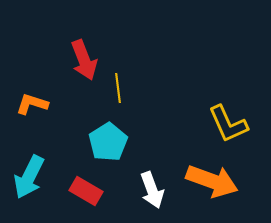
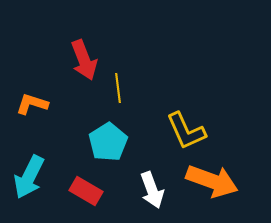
yellow L-shape: moved 42 px left, 7 px down
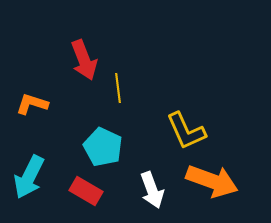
cyan pentagon: moved 5 px left, 5 px down; rotated 15 degrees counterclockwise
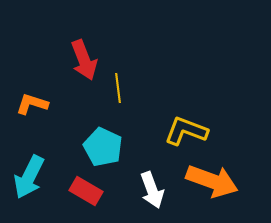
yellow L-shape: rotated 135 degrees clockwise
